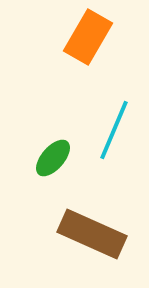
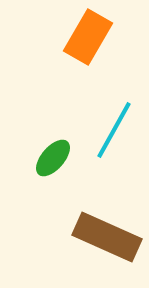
cyan line: rotated 6 degrees clockwise
brown rectangle: moved 15 px right, 3 px down
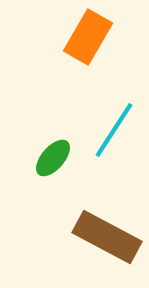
cyan line: rotated 4 degrees clockwise
brown rectangle: rotated 4 degrees clockwise
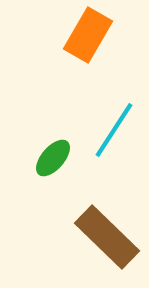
orange rectangle: moved 2 px up
brown rectangle: rotated 16 degrees clockwise
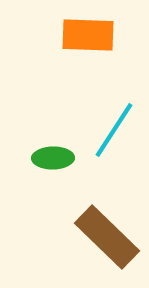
orange rectangle: rotated 62 degrees clockwise
green ellipse: rotated 48 degrees clockwise
